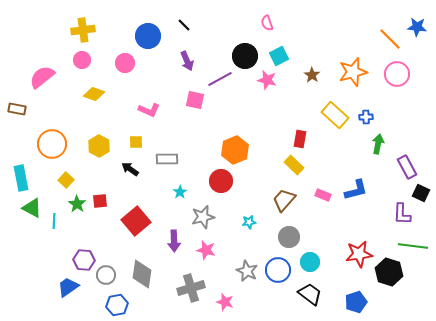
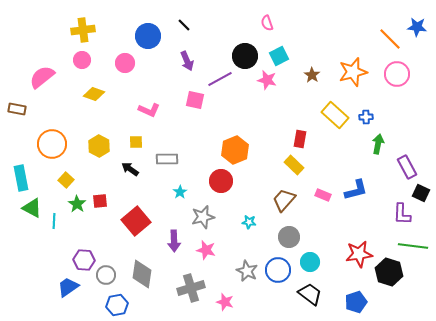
cyan star at (249, 222): rotated 16 degrees clockwise
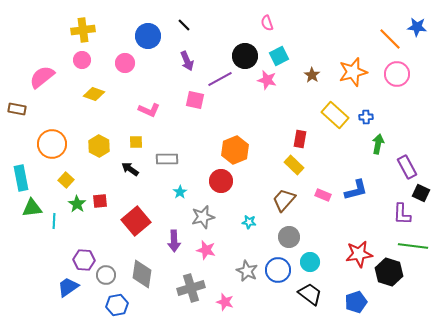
green triangle at (32, 208): rotated 35 degrees counterclockwise
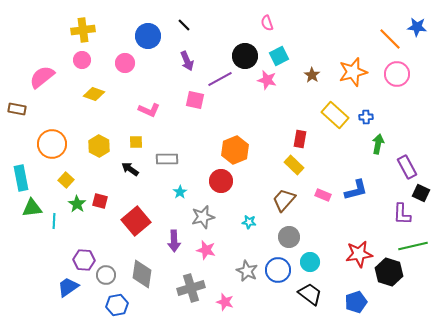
red square at (100, 201): rotated 21 degrees clockwise
green line at (413, 246): rotated 20 degrees counterclockwise
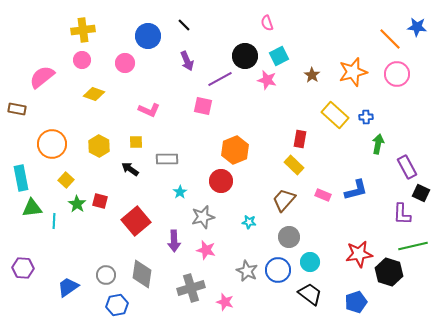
pink square at (195, 100): moved 8 px right, 6 px down
purple hexagon at (84, 260): moved 61 px left, 8 px down
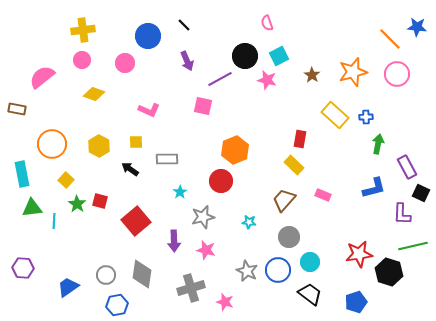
cyan rectangle at (21, 178): moved 1 px right, 4 px up
blue L-shape at (356, 190): moved 18 px right, 2 px up
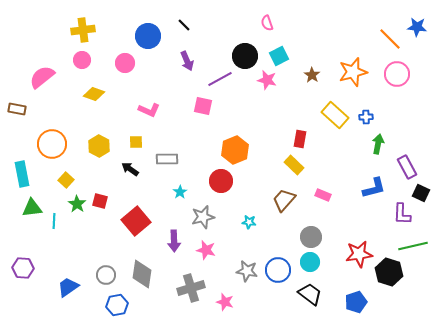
gray circle at (289, 237): moved 22 px right
gray star at (247, 271): rotated 15 degrees counterclockwise
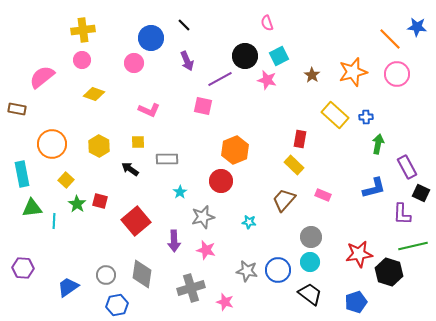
blue circle at (148, 36): moved 3 px right, 2 px down
pink circle at (125, 63): moved 9 px right
yellow square at (136, 142): moved 2 px right
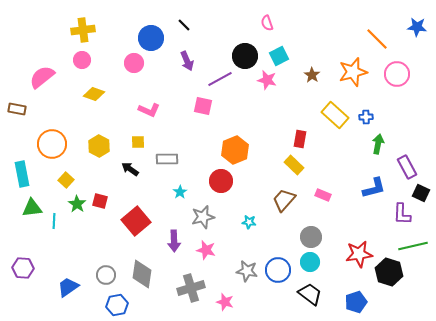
orange line at (390, 39): moved 13 px left
